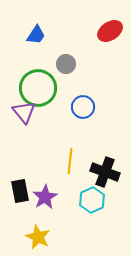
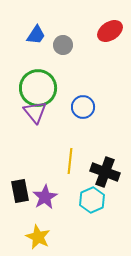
gray circle: moved 3 px left, 19 px up
purple triangle: moved 11 px right
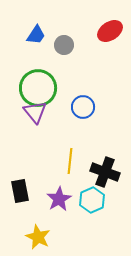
gray circle: moved 1 px right
purple star: moved 14 px right, 2 px down
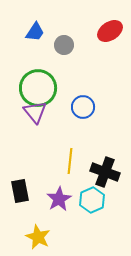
blue trapezoid: moved 1 px left, 3 px up
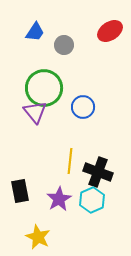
green circle: moved 6 px right
black cross: moved 7 px left
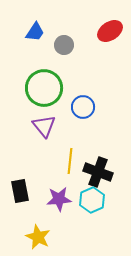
purple triangle: moved 9 px right, 14 px down
purple star: rotated 25 degrees clockwise
